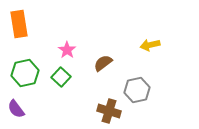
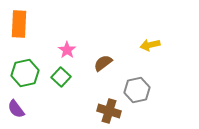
orange rectangle: rotated 12 degrees clockwise
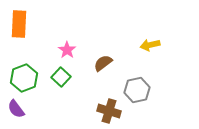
green hexagon: moved 1 px left, 5 px down; rotated 8 degrees counterclockwise
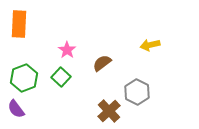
brown semicircle: moved 1 px left
gray hexagon: moved 2 px down; rotated 20 degrees counterclockwise
brown cross: rotated 30 degrees clockwise
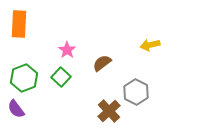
gray hexagon: moved 1 px left
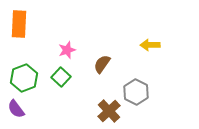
yellow arrow: rotated 12 degrees clockwise
pink star: rotated 18 degrees clockwise
brown semicircle: moved 1 px down; rotated 18 degrees counterclockwise
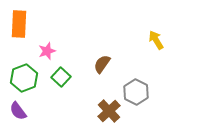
yellow arrow: moved 6 px right, 5 px up; rotated 60 degrees clockwise
pink star: moved 20 px left, 1 px down
purple semicircle: moved 2 px right, 2 px down
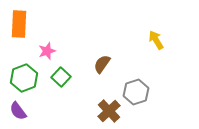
gray hexagon: rotated 15 degrees clockwise
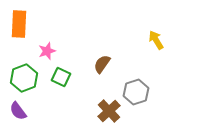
green square: rotated 18 degrees counterclockwise
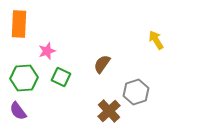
green hexagon: rotated 16 degrees clockwise
